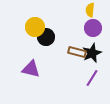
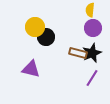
brown rectangle: moved 1 px right, 1 px down
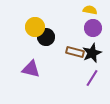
yellow semicircle: rotated 96 degrees clockwise
brown rectangle: moved 3 px left, 1 px up
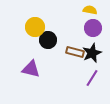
black circle: moved 2 px right, 3 px down
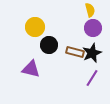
yellow semicircle: rotated 64 degrees clockwise
black circle: moved 1 px right, 5 px down
